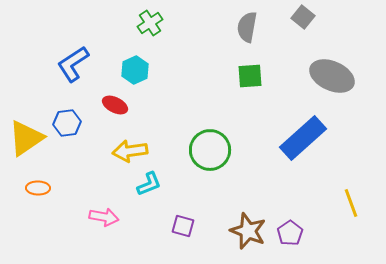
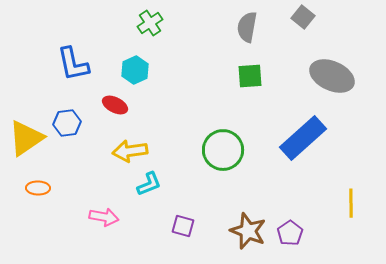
blue L-shape: rotated 69 degrees counterclockwise
green circle: moved 13 px right
yellow line: rotated 20 degrees clockwise
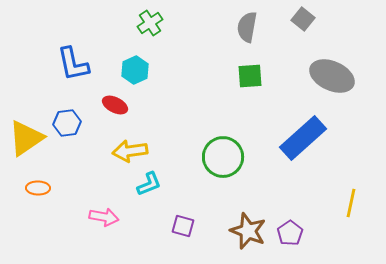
gray square: moved 2 px down
green circle: moved 7 px down
yellow line: rotated 12 degrees clockwise
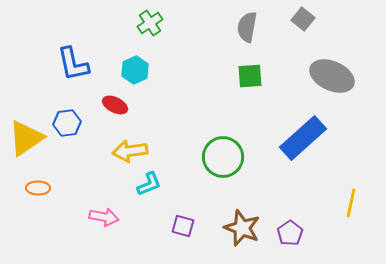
brown star: moved 6 px left, 3 px up
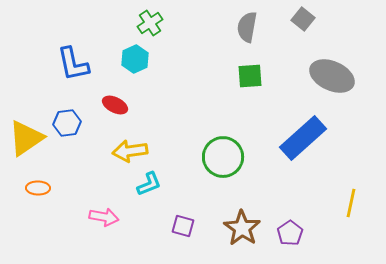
cyan hexagon: moved 11 px up
brown star: rotated 12 degrees clockwise
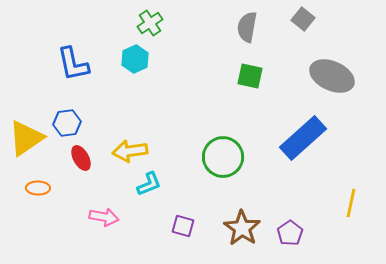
green square: rotated 16 degrees clockwise
red ellipse: moved 34 px left, 53 px down; rotated 35 degrees clockwise
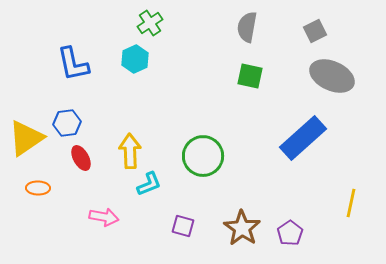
gray square: moved 12 px right, 12 px down; rotated 25 degrees clockwise
yellow arrow: rotated 96 degrees clockwise
green circle: moved 20 px left, 1 px up
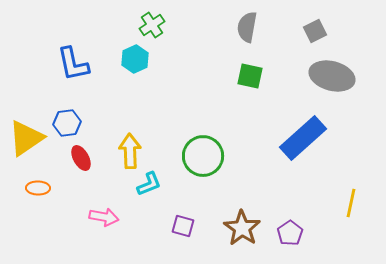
green cross: moved 2 px right, 2 px down
gray ellipse: rotated 9 degrees counterclockwise
